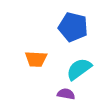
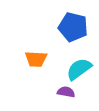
purple semicircle: moved 2 px up
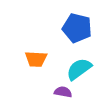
blue pentagon: moved 4 px right, 1 px down
purple semicircle: moved 3 px left
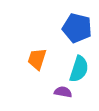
orange trapezoid: moved 1 px right; rotated 105 degrees clockwise
cyan semicircle: rotated 144 degrees clockwise
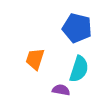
orange trapezoid: moved 2 px left
purple semicircle: moved 2 px left, 2 px up
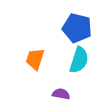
cyan semicircle: moved 9 px up
purple semicircle: moved 4 px down
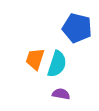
cyan semicircle: moved 22 px left, 4 px down
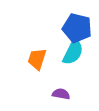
orange trapezoid: moved 2 px right
cyan semicircle: moved 16 px right, 12 px up; rotated 8 degrees clockwise
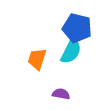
cyan semicircle: moved 2 px left, 1 px up
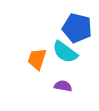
cyan semicircle: moved 6 px left, 1 px down; rotated 100 degrees clockwise
purple semicircle: moved 2 px right, 8 px up
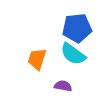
blue pentagon: rotated 20 degrees counterclockwise
cyan semicircle: moved 8 px right, 2 px down
